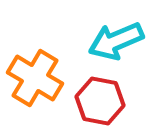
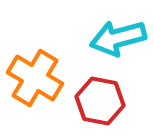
cyan arrow: moved 2 px right, 3 px up; rotated 8 degrees clockwise
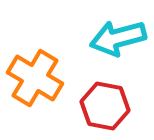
red hexagon: moved 5 px right, 5 px down
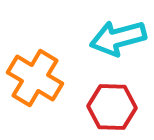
red hexagon: moved 7 px right, 1 px down; rotated 9 degrees counterclockwise
